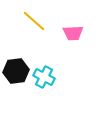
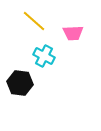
black hexagon: moved 4 px right, 12 px down; rotated 15 degrees clockwise
cyan cross: moved 21 px up
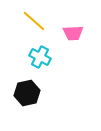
cyan cross: moved 4 px left, 1 px down
black hexagon: moved 7 px right, 10 px down; rotated 20 degrees counterclockwise
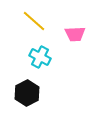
pink trapezoid: moved 2 px right, 1 px down
black hexagon: rotated 15 degrees counterclockwise
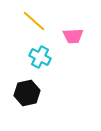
pink trapezoid: moved 2 px left, 2 px down
black hexagon: rotated 15 degrees clockwise
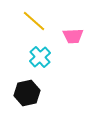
cyan cross: rotated 20 degrees clockwise
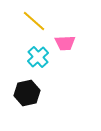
pink trapezoid: moved 8 px left, 7 px down
cyan cross: moved 2 px left
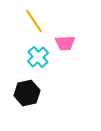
yellow line: rotated 15 degrees clockwise
